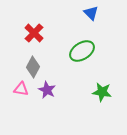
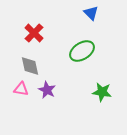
gray diamond: moved 3 px left, 1 px up; rotated 40 degrees counterclockwise
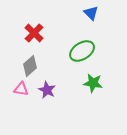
gray diamond: rotated 60 degrees clockwise
green star: moved 9 px left, 9 px up
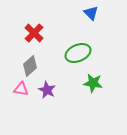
green ellipse: moved 4 px left, 2 px down; rotated 10 degrees clockwise
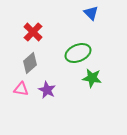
red cross: moved 1 px left, 1 px up
gray diamond: moved 3 px up
green star: moved 1 px left, 5 px up
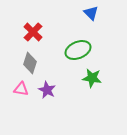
green ellipse: moved 3 px up
gray diamond: rotated 30 degrees counterclockwise
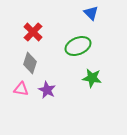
green ellipse: moved 4 px up
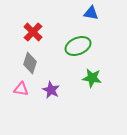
blue triangle: rotated 35 degrees counterclockwise
purple star: moved 4 px right
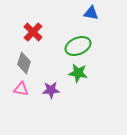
gray diamond: moved 6 px left
green star: moved 14 px left, 5 px up
purple star: rotated 30 degrees counterclockwise
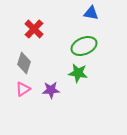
red cross: moved 1 px right, 3 px up
green ellipse: moved 6 px right
pink triangle: moved 2 px right; rotated 42 degrees counterclockwise
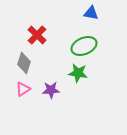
red cross: moved 3 px right, 6 px down
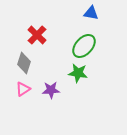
green ellipse: rotated 25 degrees counterclockwise
